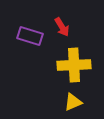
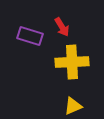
yellow cross: moved 2 px left, 3 px up
yellow triangle: moved 4 px down
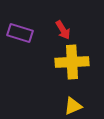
red arrow: moved 1 px right, 3 px down
purple rectangle: moved 10 px left, 3 px up
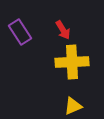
purple rectangle: moved 1 px up; rotated 40 degrees clockwise
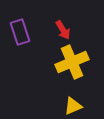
purple rectangle: rotated 15 degrees clockwise
yellow cross: rotated 20 degrees counterclockwise
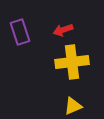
red arrow: rotated 102 degrees clockwise
yellow cross: rotated 16 degrees clockwise
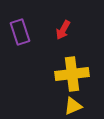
red arrow: rotated 42 degrees counterclockwise
yellow cross: moved 12 px down
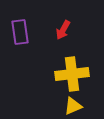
purple rectangle: rotated 10 degrees clockwise
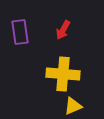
yellow cross: moved 9 px left; rotated 12 degrees clockwise
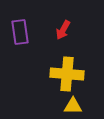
yellow cross: moved 4 px right
yellow triangle: rotated 24 degrees clockwise
